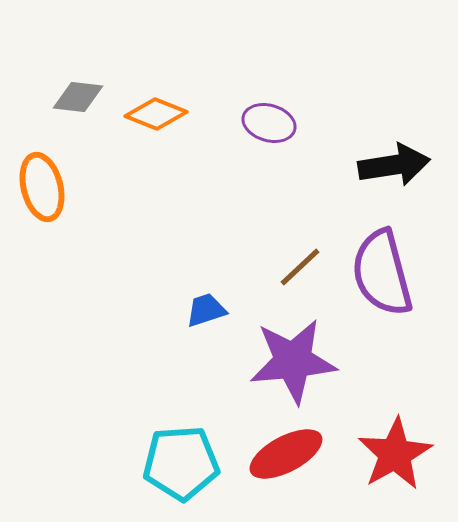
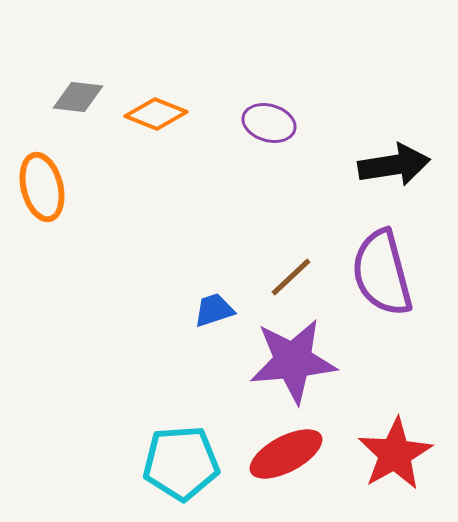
brown line: moved 9 px left, 10 px down
blue trapezoid: moved 8 px right
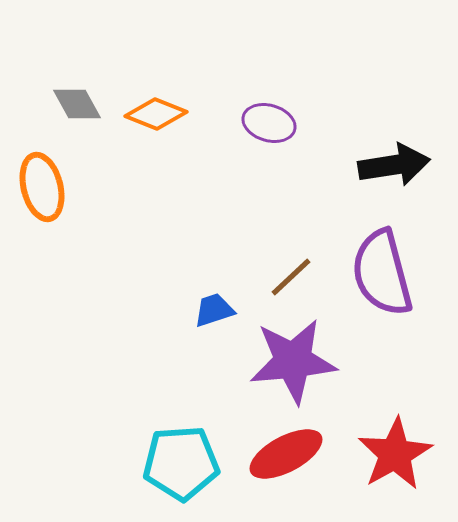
gray diamond: moved 1 px left, 7 px down; rotated 54 degrees clockwise
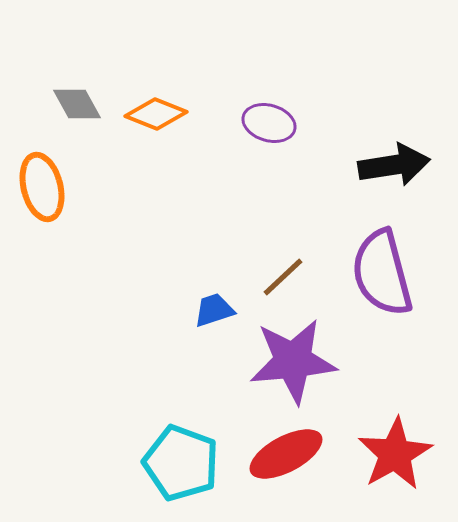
brown line: moved 8 px left
cyan pentagon: rotated 24 degrees clockwise
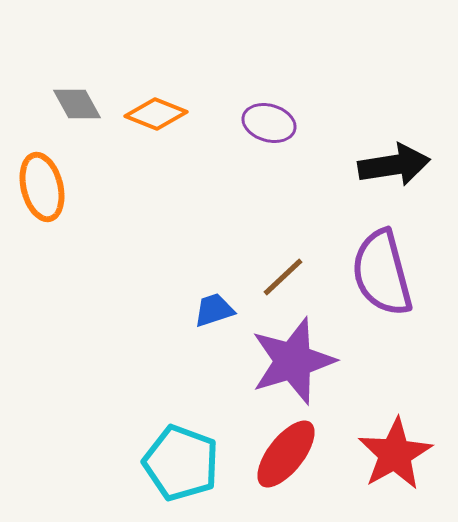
purple star: rotated 12 degrees counterclockwise
red ellipse: rotated 24 degrees counterclockwise
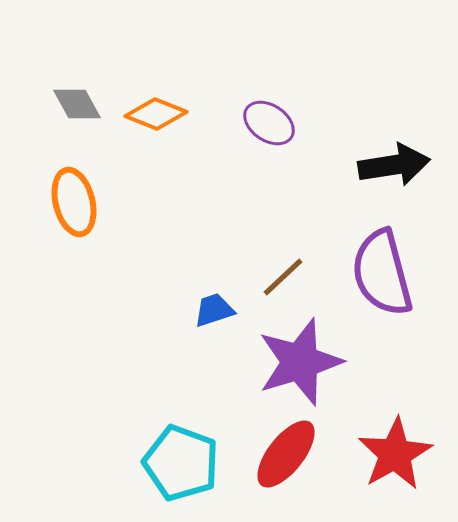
purple ellipse: rotated 18 degrees clockwise
orange ellipse: moved 32 px right, 15 px down
purple star: moved 7 px right, 1 px down
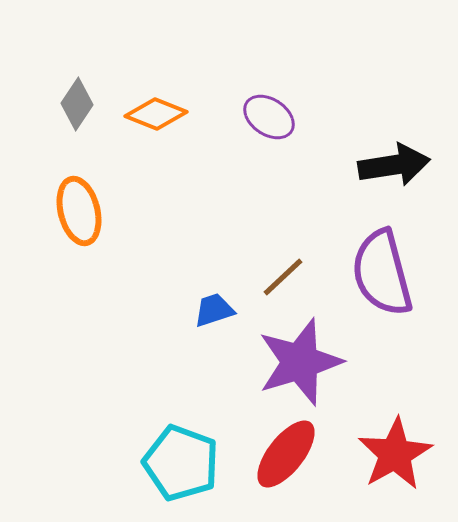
gray diamond: rotated 63 degrees clockwise
purple ellipse: moved 6 px up
orange ellipse: moved 5 px right, 9 px down
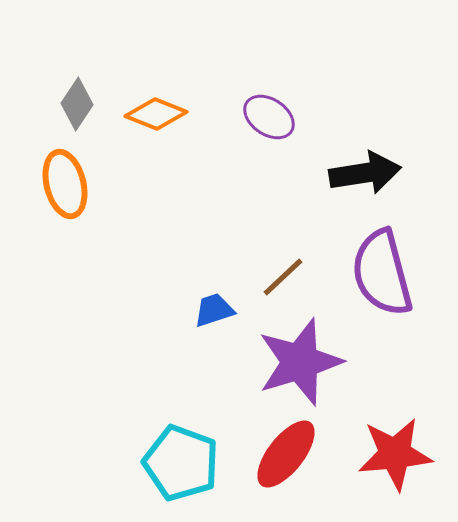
black arrow: moved 29 px left, 8 px down
orange ellipse: moved 14 px left, 27 px up
red star: rotated 24 degrees clockwise
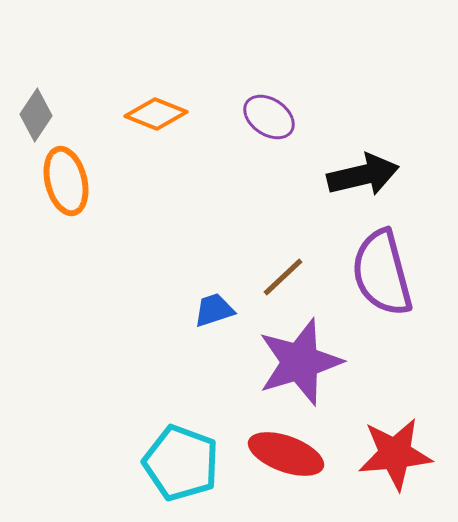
gray diamond: moved 41 px left, 11 px down
black arrow: moved 2 px left, 2 px down; rotated 4 degrees counterclockwise
orange ellipse: moved 1 px right, 3 px up
red ellipse: rotated 72 degrees clockwise
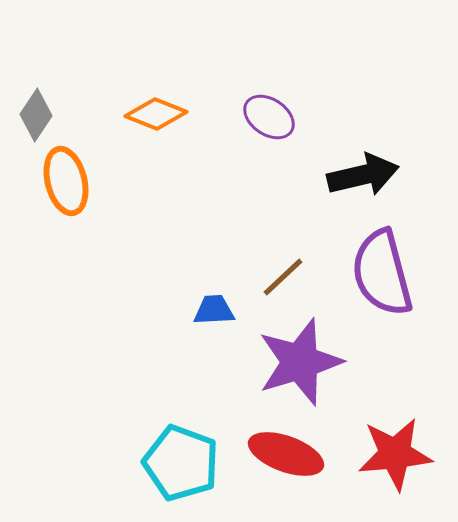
blue trapezoid: rotated 15 degrees clockwise
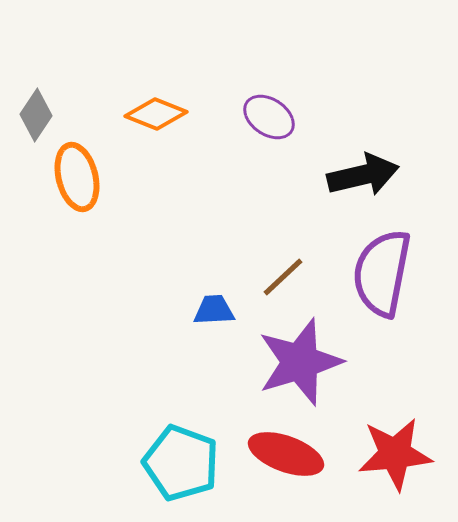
orange ellipse: moved 11 px right, 4 px up
purple semicircle: rotated 26 degrees clockwise
